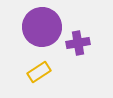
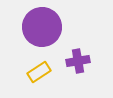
purple cross: moved 18 px down
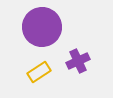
purple cross: rotated 15 degrees counterclockwise
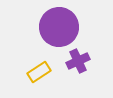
purple circle: moved 17 px right
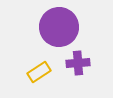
purple cross: moved 2 px down; rotated 20 degrees clockwise
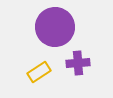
purple circle: moved 4 px left
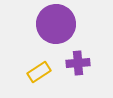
purple circle: moved 1 px right, 3 px up
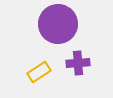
purple circle: moved 2 px right
